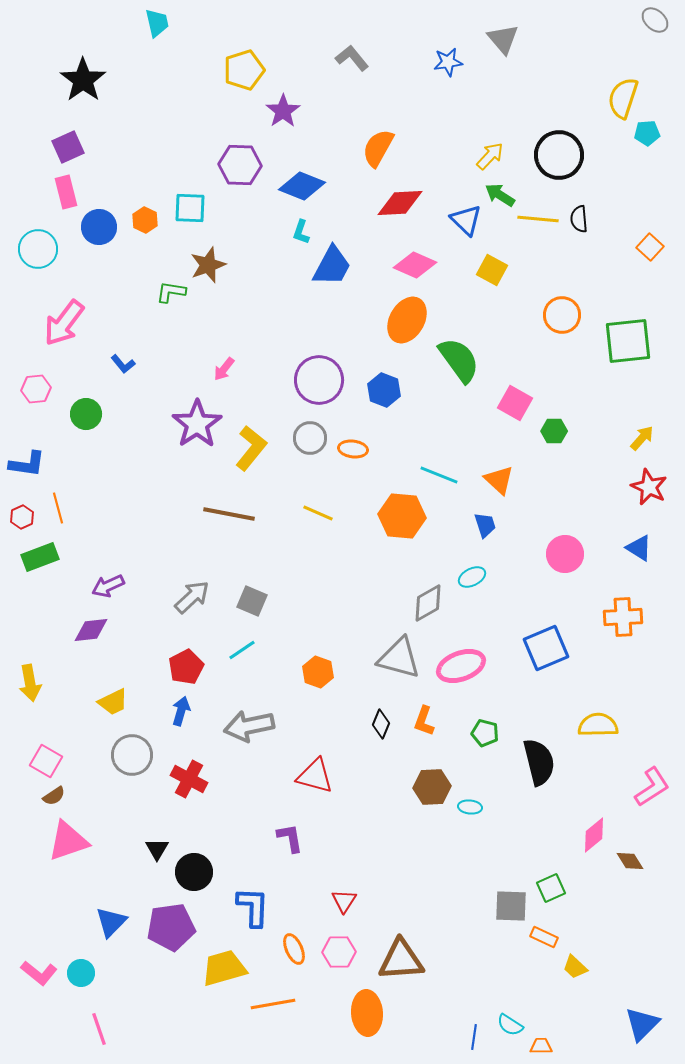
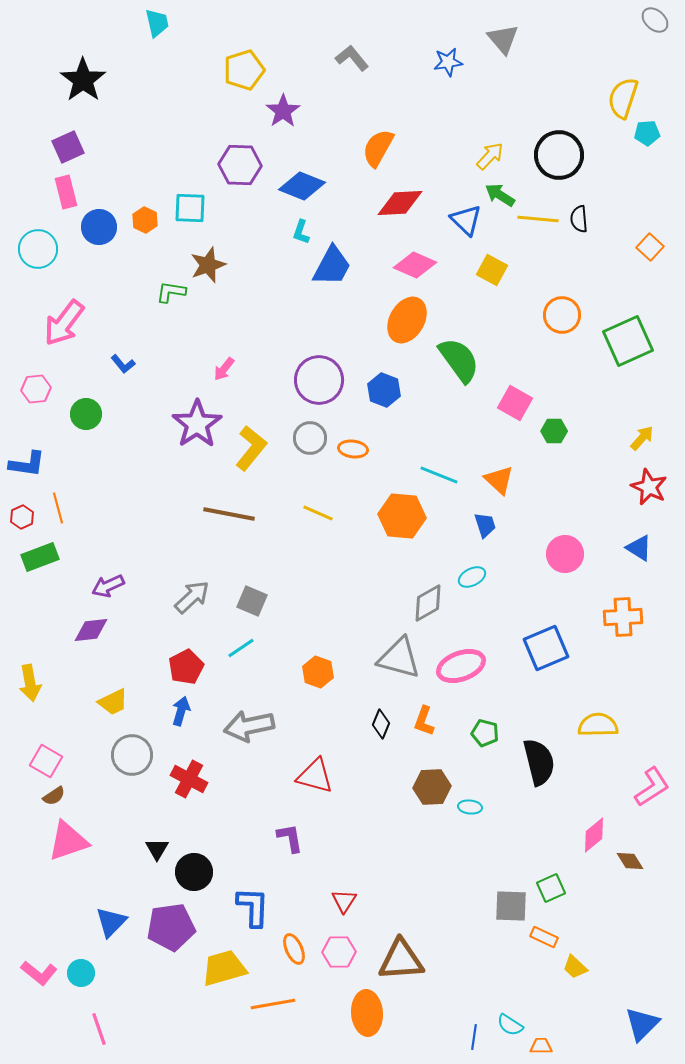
green square at (628, 341): rotated 18 degrees counterclockwise
cyan line at (242, 650): moved 1 px left, 2 px up
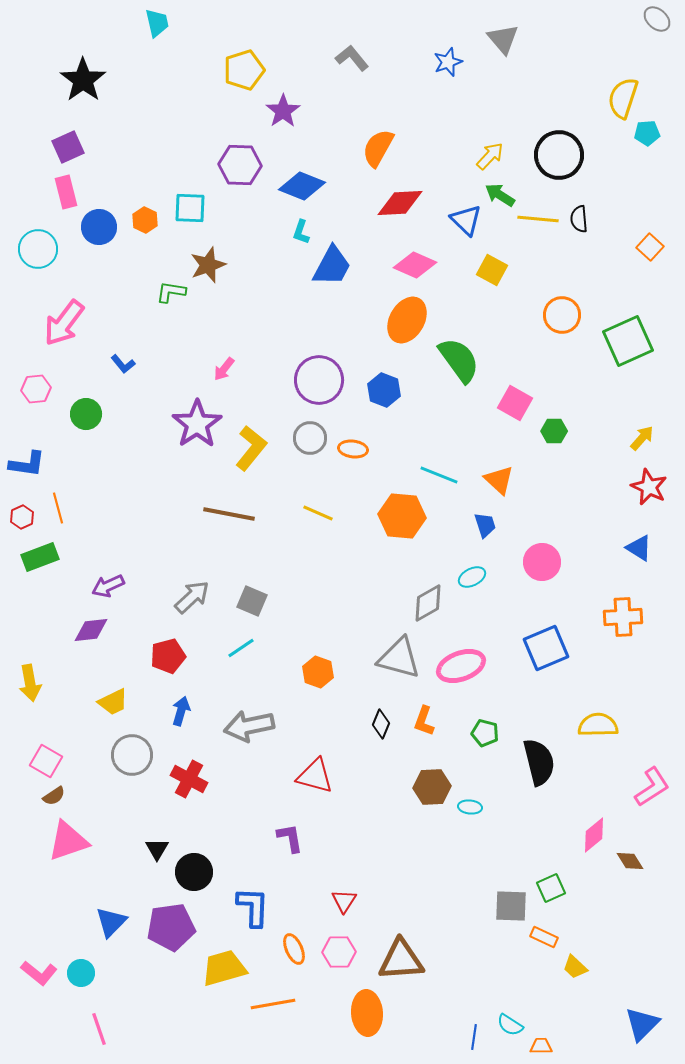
gray ellipse at (655, 20): moved 2 px right, 1 px up
blue star at (448, 62): rotated 12 degrees counterclockwise
pink circle at (565, 554): moved 23 px left, 8 px down
red pentagon at (186, 667): moved 18 px left, 11 px up; rotated 12 degrees clockwise
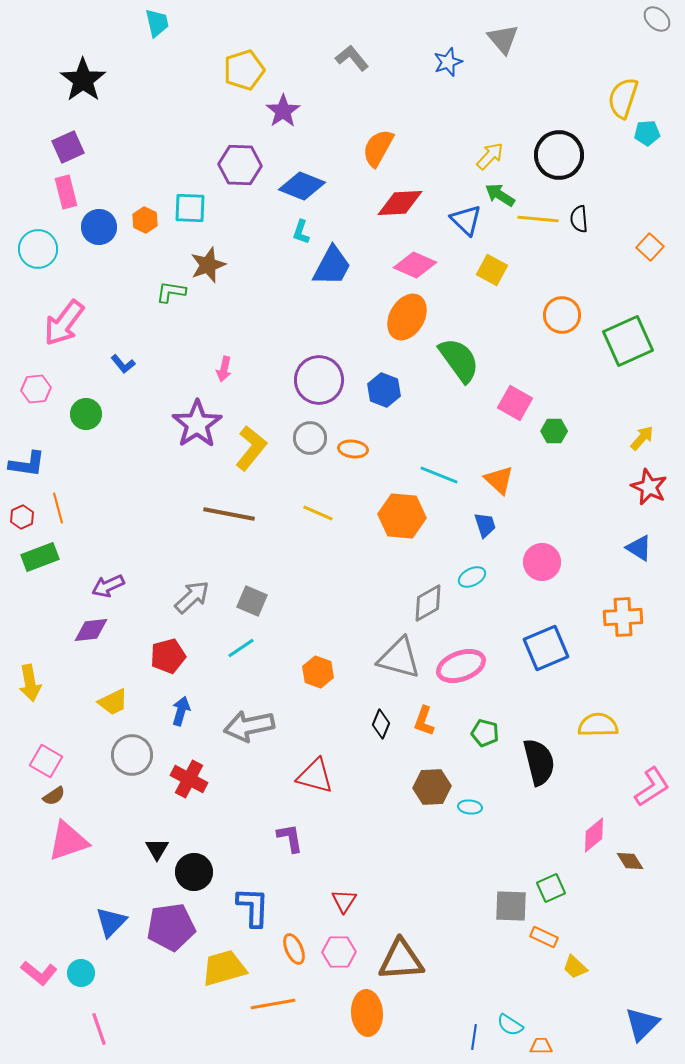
orange ellipse at (407, 320): moved 3 px up
pink arrow at (224, 369): rotated 25 degrees counterclockwise
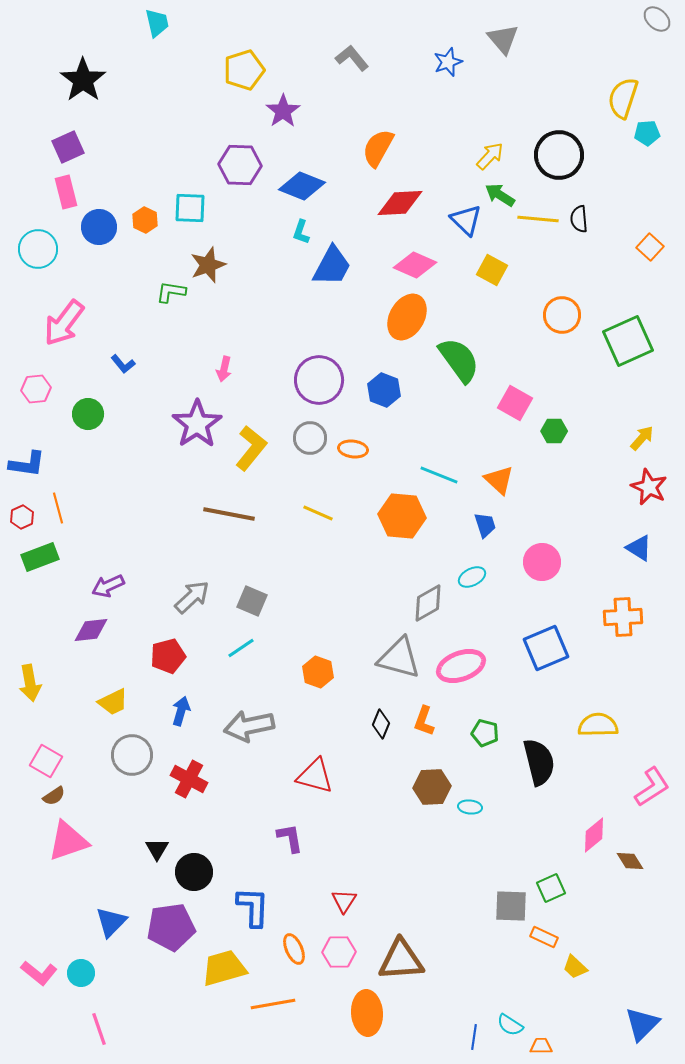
green circle at (86, 414): moved 2 px right
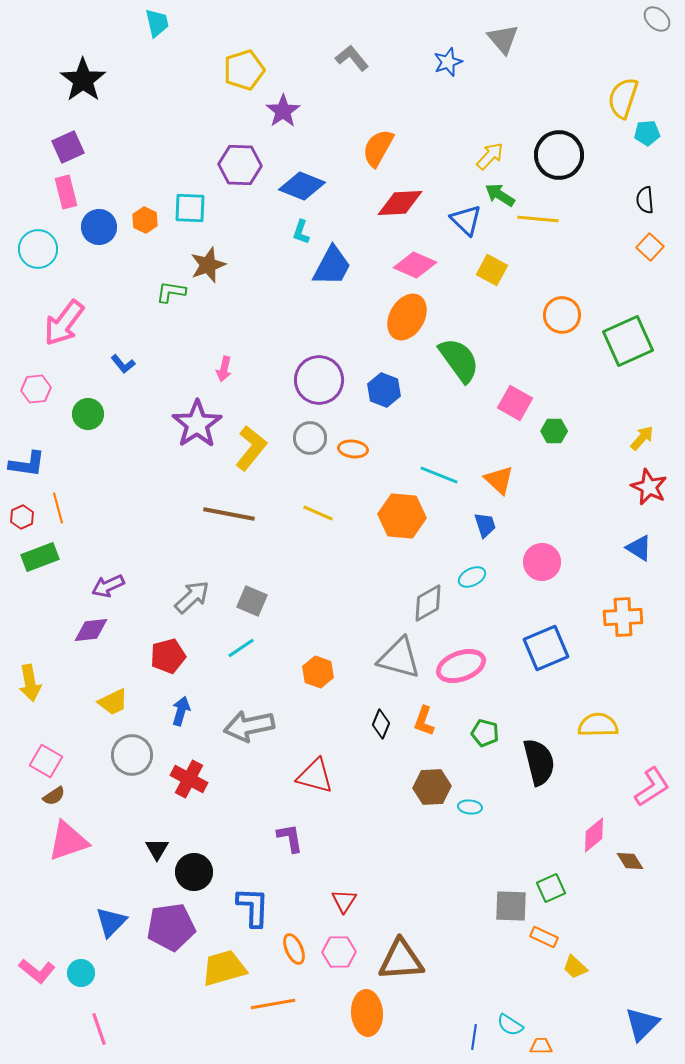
black semicircle at (579, 219): moved 66 px right, 19 px up
pink L-shape at (39, 973): moved 2 px left, 2 px up
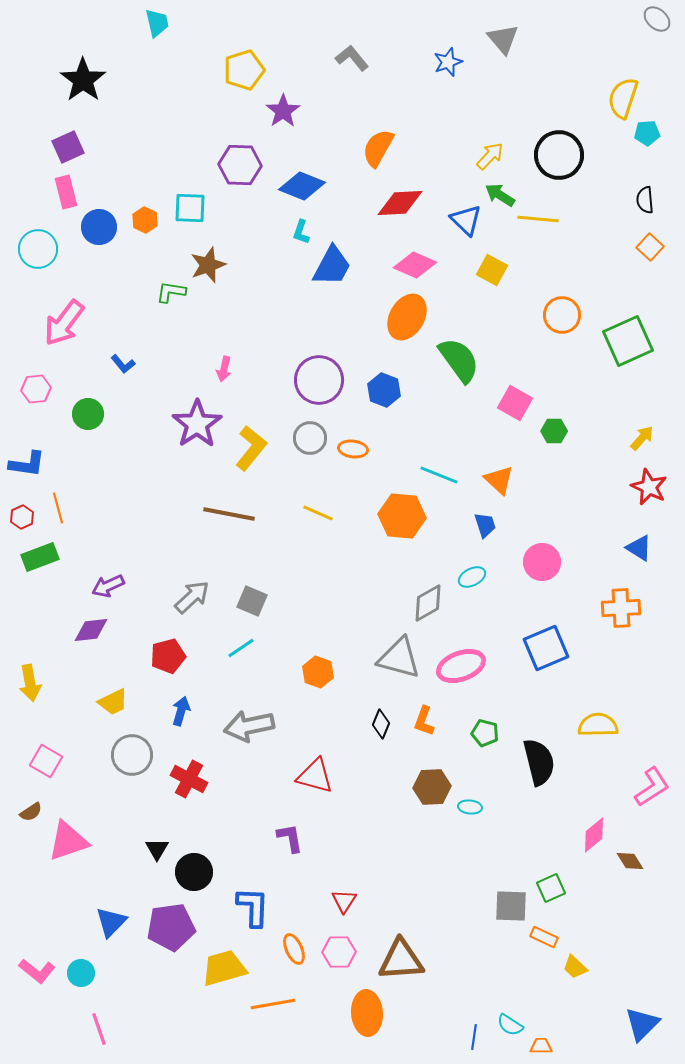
orange cross at (623, 617): moved 2 px left, 9 px up
brown semicircle at (54, 796): moved 23 px left, 16 px down
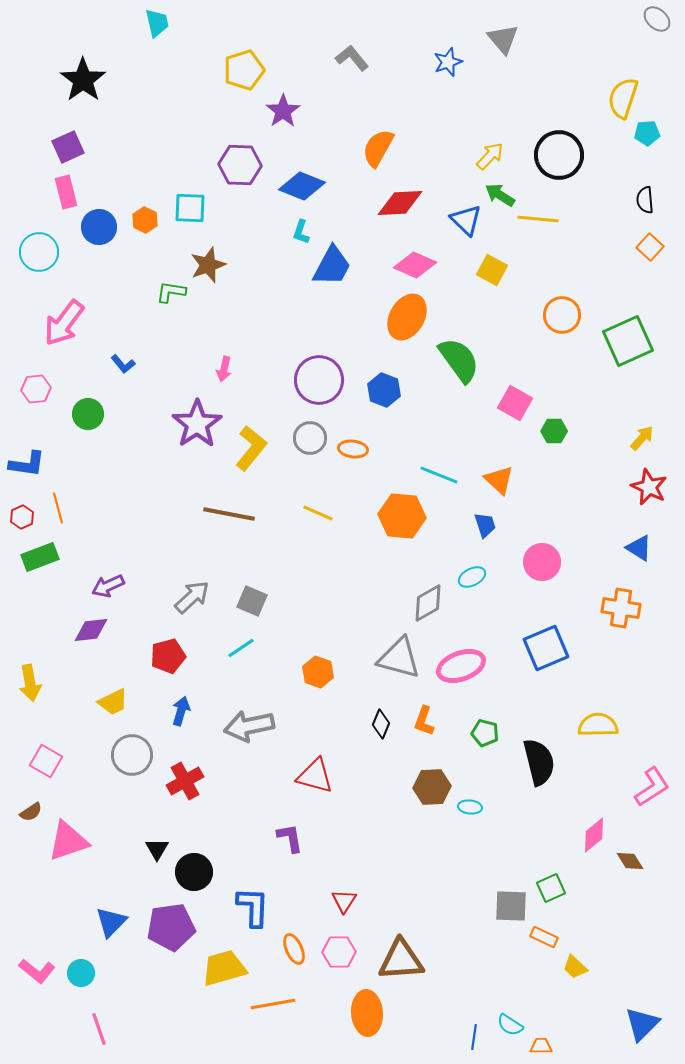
cyan circle at (38, 249): moved 1 px right, 3 px down
orange cross at (621, 608): rotated 12 degrees clockwise
red cross at (189, 779): moved 4 px left, 2 px down; rotated 33 degrees clockwise
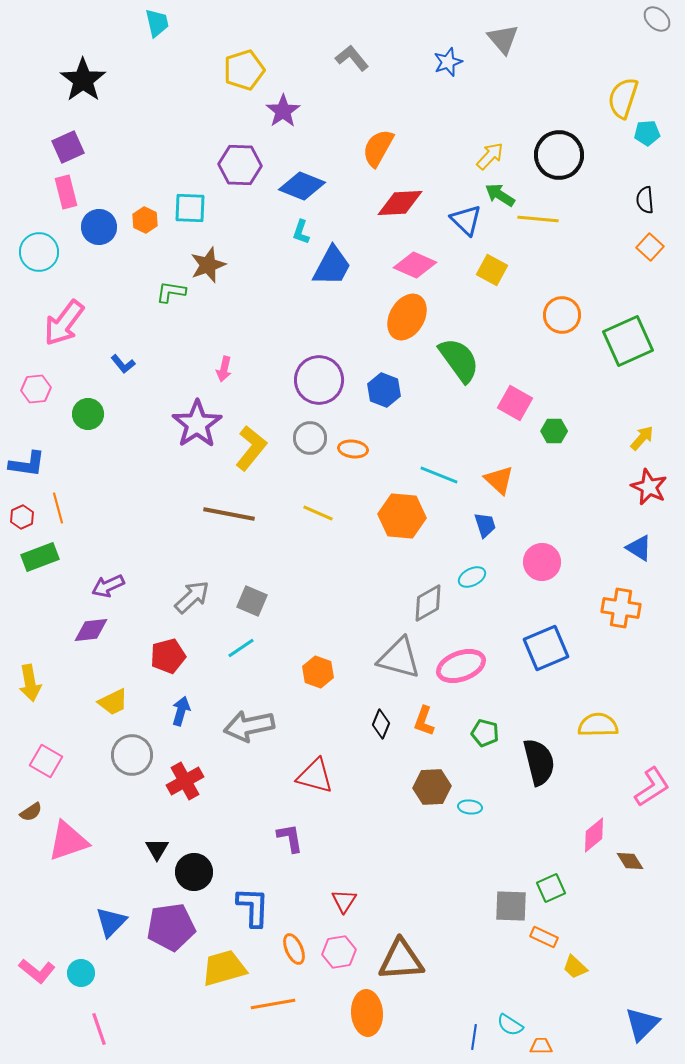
pink hexagon at (339, 952): rotated 8 degrees counterclockwise
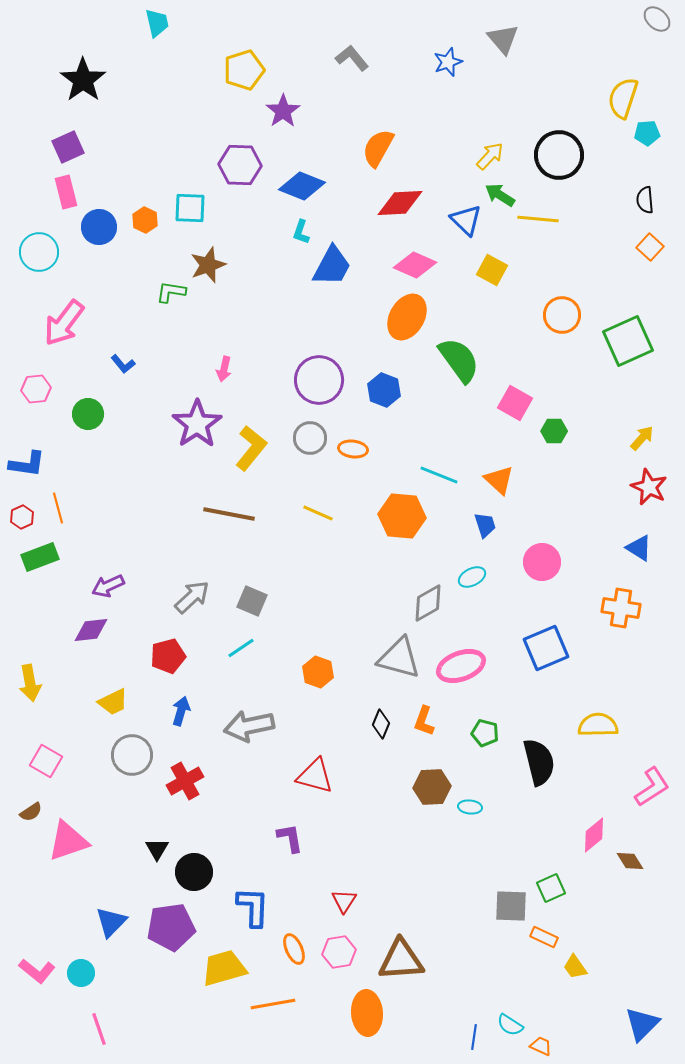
yellow trapezoid at (575, 967): rotated 12 degrees clockwise
orange trapezoid at (541, 1046): rotated 25 degrees clockwise
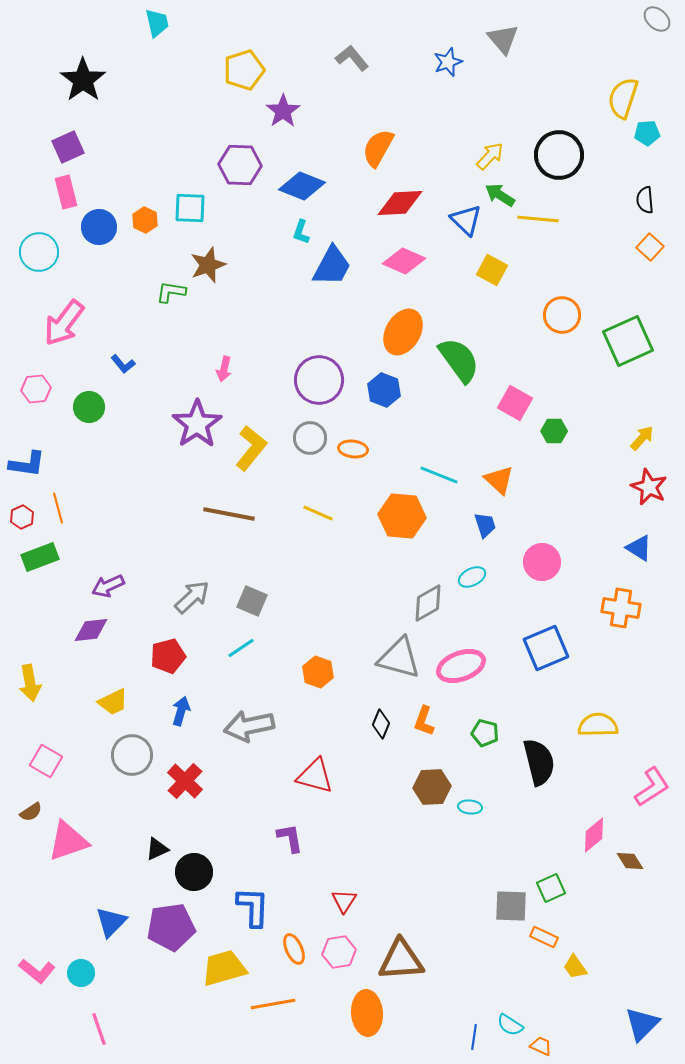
pink diamond at (415, 265): moved 11 px left, 4 px up
orange ellipse at (407, 317): moved 4 px left, 15 px down
green circle at (88, 414): moved 1 px right, 7 px up
red cross at (185, 781): rotated 18 degrees counterclockwise
black triangle at (157, 849): rotated 35 degrees clockwise
